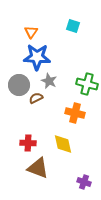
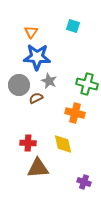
brown triangle: rotated 25 degrees counterclockwise
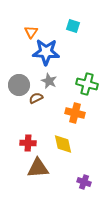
blue star: moved 9 px right, 5 px up
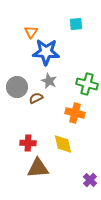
cyan square: moved 3 px right, 2 px up; rotated 24 degrees counterclockwise
gray circle: moved 2 px left, 2 px down
purple cross: moved 6 px right, 2 px up; rotated 24 degrees clockwise
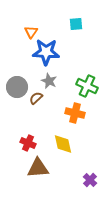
green cross: moved 2 px down; rotated 10 degrees clockwise
brown semicircle: rotated 16 degrees counterclockwise
red cross: rotated 21 degrees clockwise
